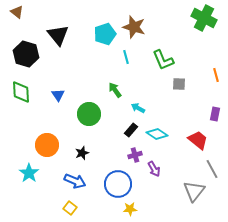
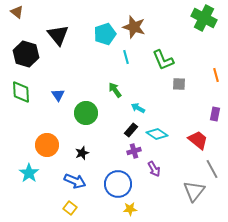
green circle: moved 3 px left, 1 px up
purple cross: moved 1 px left, 4 px up
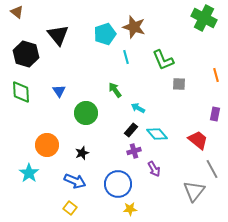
blue triangle: moved 1 px right, 4 px up
cyan diamond: rotated 15 degrees clockwise
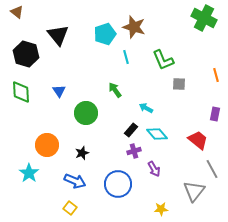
cyan arrow: moved 8 px right
yellow star: moved 31 px right
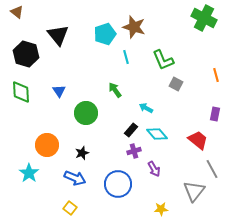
gray square: moved 3 px left; rotated 24 degrees clockwise
blue arrow: moved 3 px up
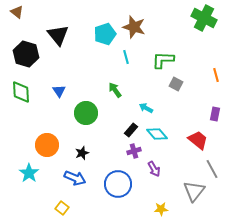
green L-shape: rotated 115 degrees clockwise
yellow square: moved 8 px left
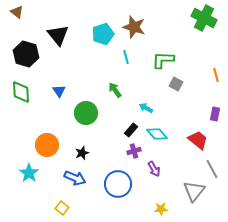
cyan pentagon: moved 2 px left
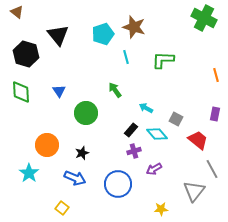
gray square: moved 35 px down
purple arrow: rotated 91 degrees clockwise
